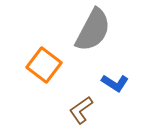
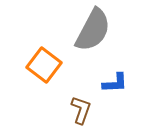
blue L-shape: rotated 36 degrees counterclockwise
brown L-shape: rotated 144 degrees clockwise
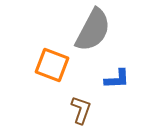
orange square: moved 8 px right; rotated 16 degrees counterclockwise
blue L-shape: moved 2 px right, 4 px up
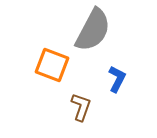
blue L-shape: rotated 60 degrees counterclockwise
brown L-shape: moved 3 px up
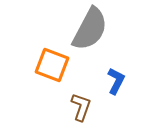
gray semicircle: moved 3 px left, 1 px up
blue L-shape: moved 1 px left, 2 px down
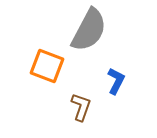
gray semicircle: moved 1 px left, 1 px down
orange square: moved 5 px left, 1 px down
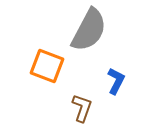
brown L-shape: moved 1 px right, 1 px down
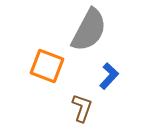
blue L-shape: moved 7 px left, 5 px up; rotated 16 degrees clockwise
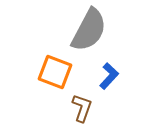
orange square: moved 8 px right, 6 px down
